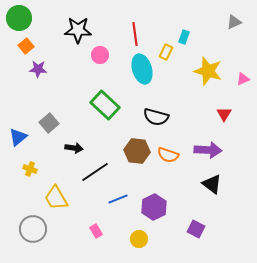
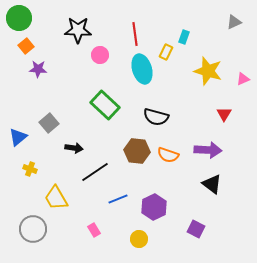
pink rectangle: moved 2 px left, 1 px up
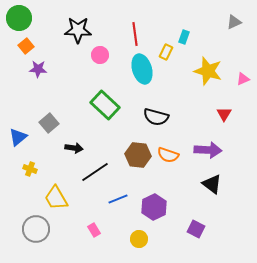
brown hexagon: moved 1 px right, 4 px down
gray circle: moved 3 px right
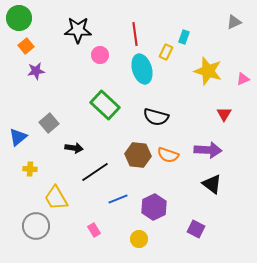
purple star: moved 2 px left, 2 px down; rotated 12 degrees counterclockwise
yellow cross: rotated 16 degrees counterclockwise
gray circle: moved 3 px up
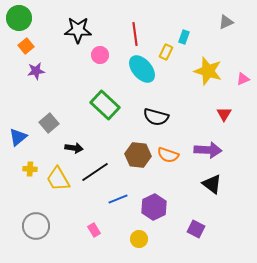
gray triangle: moved 8 px left
cyan ellipse: rotated 24 degrees counterclockwise
yellow trapezoid: moved 2 px right, 19 px up
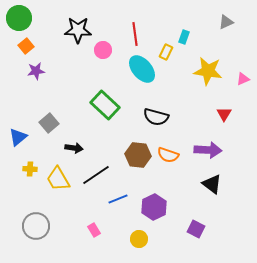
pink circle: moved 3 px right, 5 px up
yellow star: rotated 8 degrees counterclockwise
black line: moved 1 px right, 3 px down
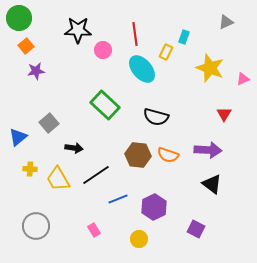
yellow star: moved 2 px right, 3 px up; rotated 12 degrees clockwise
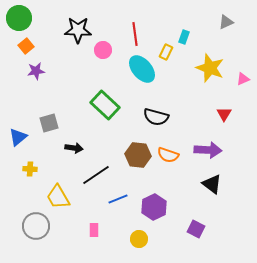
gray square: rotated 24 degrees clockwise
yellow trapezoid: moved 18 px down
pink rectangle: rotated 32 degrees clockwise
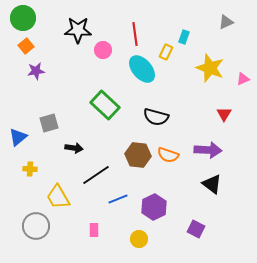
green circle: moved 4 px right
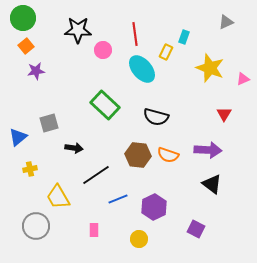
yellow cross: rotated 16 degrees counterclockwise
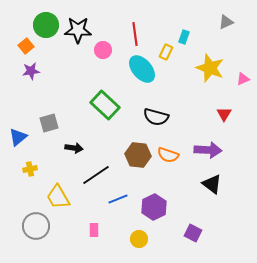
green circle: moved 23 px right, 7 px down
purple star: moved 5 px left
purple square: moved 3 px left, 4 px down
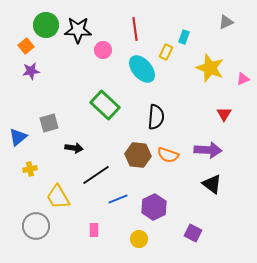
red line: moved 5 px up
black semicircle: rotated 100 degrees counterclockwise
